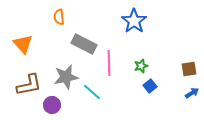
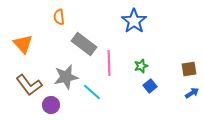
gray rectangle: rotated 10 degrees clockwise
brown L-shape: rotated 64 degrees clockwise
purple circle: moved 1 px left
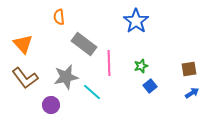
blue star: moved 2 px right
brown L-shape: moved 4 px left, 7 px up
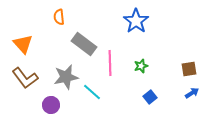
pink line: moved 1 px right
blue square: moved 11 px down
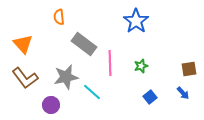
blue arrow: moved 9 px left; rotated 80 degrees clockwise
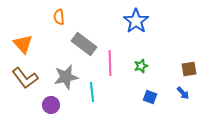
cyan line: rotated 42 degrees clockwise
blue square: rotated 32 degrees counterclockwise
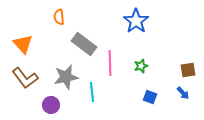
brown square: moved 1 px left, 1 px down
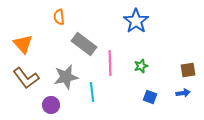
brown L-shape: moved 1 px right
blue arrow: rotated 56 degrees counterclockwise
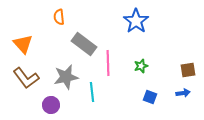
pink line: moved 2 px left
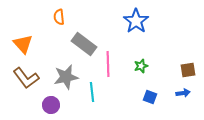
pink line: moved 1 px down
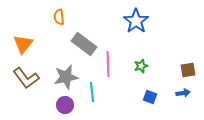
orange triangle: rotated 20 degrees clockwise
purple circle: moved 14 px right
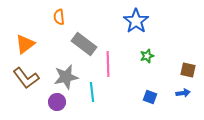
orange triangle: moved 2 px right; rotated 15 degrees clockwise
green star: moved 6 px right, 10 px up
brown square: rotated 21 degrees clockwise
purple circle: moved 8 px left, 3 px up
